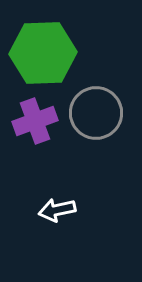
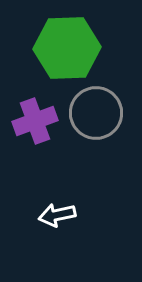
green hexagon: moved 24 px right, 5 px up
white arrow: moved 5 px down
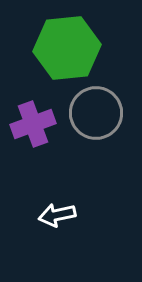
green hexagon: rotated 4 degrees counterclockwise
purple cross: moved 2 px left, 3 px down
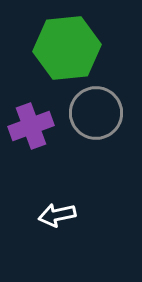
purple cross: moved 2 px left, 2 px down
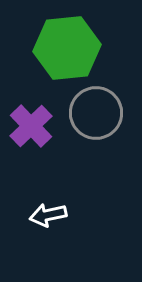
purple cross: rotated 24 degrees counterclockwise
white arrow: moved 9 px left
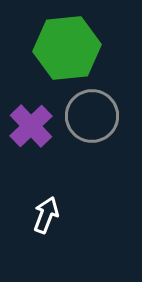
gray circle: moved 4 px left, 3 px down
white arrow: moved 2 px left; rotated 123 degrees clockwise
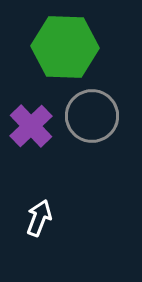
green hexagon: moved 2 px left, 1 px up; rotated 8 degrees clockwise
white arrow: moved 7 px left, 3 px down
